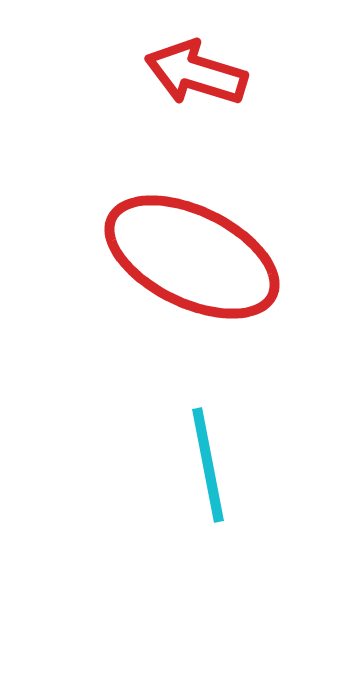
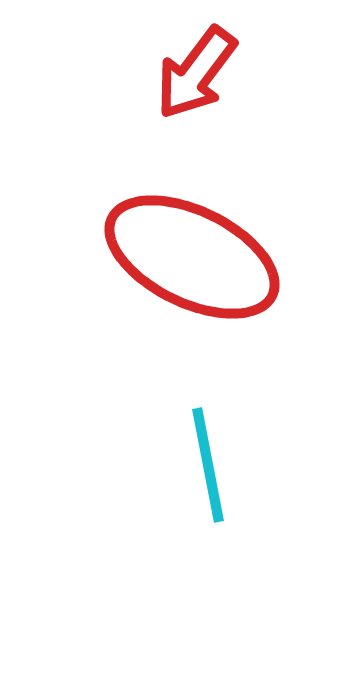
red arrow: rotated 70 degrees counterclockwise
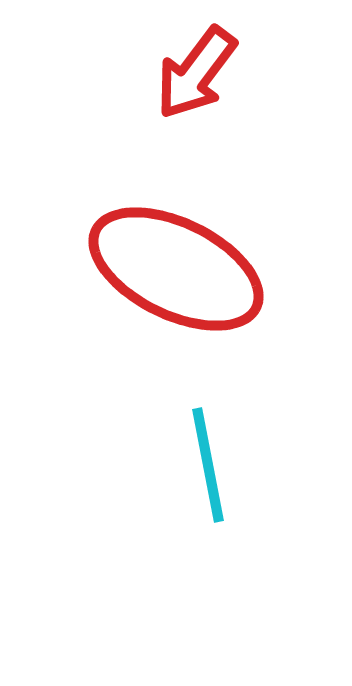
red ellipse: moved 16 px left, 12 px down
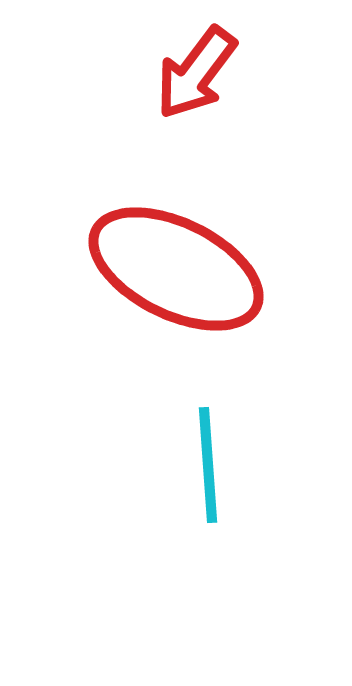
cyan line: rotated 7 degrees clockwise
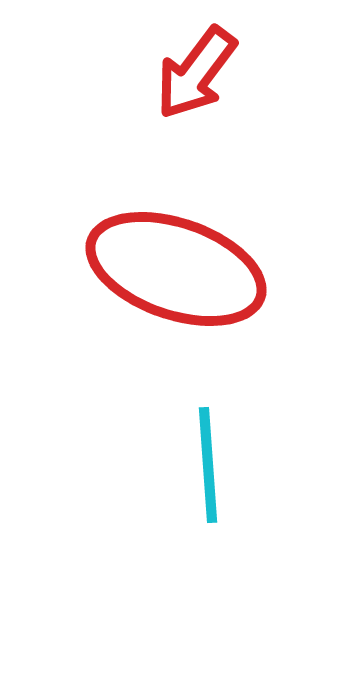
red ellipse: rotated 7 degrees counterclockwise
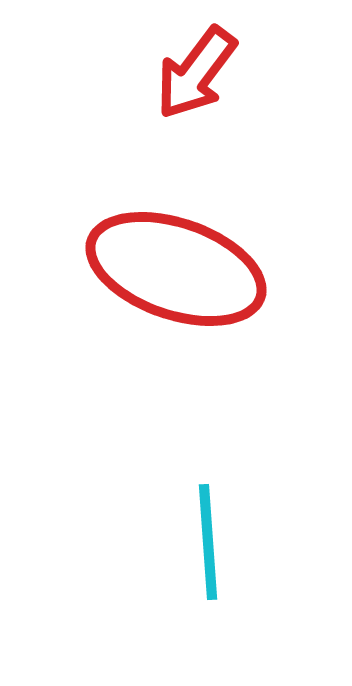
cyan line: moved 77 px down
